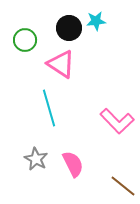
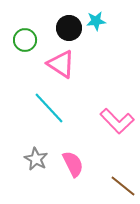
cyan line: rotated 27 degrees counterclockwise
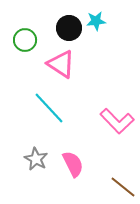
brown line: moved 1 px down
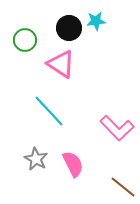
cyan line: moved 3 px down
pink L-shape: moved 7 px down
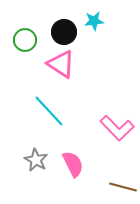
cyan star: moved 2 px left
black circle: moved 5 px left, 4 px down
gray star: moved 1 px down
brown line: rotated 24 degrees counterclockwise
